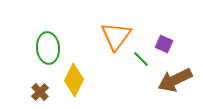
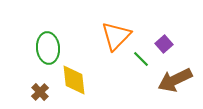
orange triangle: rotated 8 degrees clockwise
purple square: rotated 24 degrees clockwise
yellow diamond: rotated 32 degrees counterclockwise
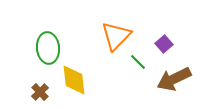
green line: moved 3 px left, 3 px down
brown arrow: moved 1 px left, 1 px up
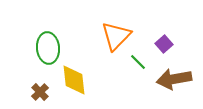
brown arrow: rotated 16 degrees clockwise
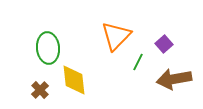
green line: rotated 72 degrees clockwise
brown cross: moved 2 px up
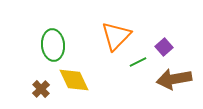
purple square: moved 3 px down
green ellipse: moved 5 px right, 3 px up
green line: rotated 36 degrees clockwise
yellow diamond: rotated 20 degrees counterclockwise
brown cross: moved 1 px right, 1 px up
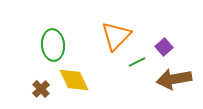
green line: moved 1 px left
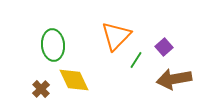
green line: moved 1 px left, 2 px up; rotated 30 degrees counterclockwise
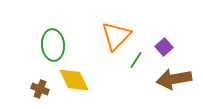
brown cross: moved 1 px left; rotated 24 degrees counterclockwise
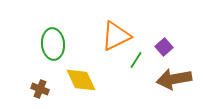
orange triangle: rotated 20 degrees clockwise
green ellipse: moved 1 px up
yellow diamond: moved 7 px right
